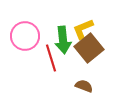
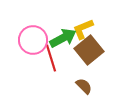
pink circle: moved 8 px right, 4 px down
green arrow: moved 2 px up; rotated 112 degrees counterclockwise
brown square: moved 2 px down
brown semicircle: rotated 24 degrees clockwise
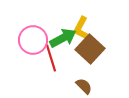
yellow L-shape: moved 2 px left, 1 px up; rotated 40 degrees counterclockwise
brown square: moved 1 px right, 1 px up; rotated 8 degrees counterclockwise
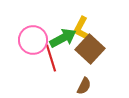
brown semicircle: rotated 72 degrees clockwise
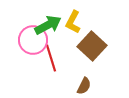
yellow L-shape: moved 8 px left, 6 px up
green arrow: moved 15 px left, 13 px up
brown square: moved 2 px right, 3 px up
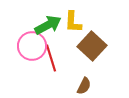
yellow L-shape: rotated 25 degrees counterclockwise
pink circle: moved 1 px left, 6 px down
